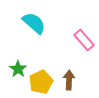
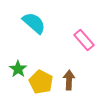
yellow pentagon: rotated 20 degrees counterclockwise
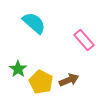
brown arrow: rotated 66 degrees clockwise
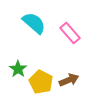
pink rectangle: moved 14 px left, 7 px up
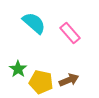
yellow pentagon: rotated 15 degrees counterclockwise
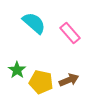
green star: moved 1 px left, 1 px down
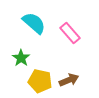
green star: moved 4 px right, 12 px up
yellow pentagon: moved 1 px left, 1 px up
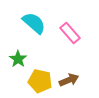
green star: moved 3 px left, 1 px down
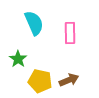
cyan semicircle: rotated 25 degrees clockwise
pink rectangle: rotated 40 degrees clockwise
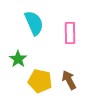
brown arrow: rotated 96 degrees counterclockwise
